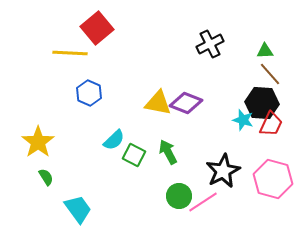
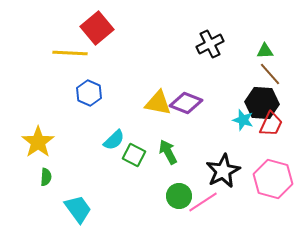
green semicircle: rotated 36 degrees clockwise
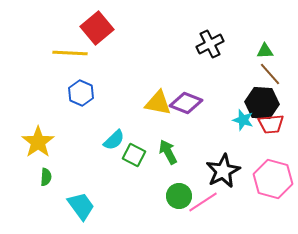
blue hexagon: moved 8 px left
red trapezoid: rotated 60 degrees clockwise
cyan trapezoid: moved 3 px right, 3 px up
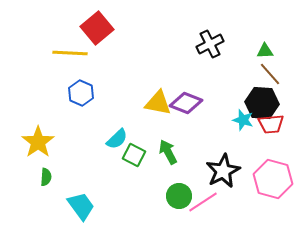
cyan semicircle: moved 3 px right, 1 px up
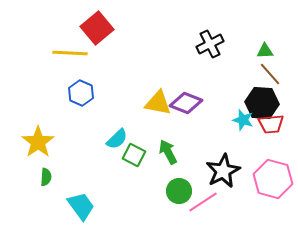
green circle: moved 5 px up
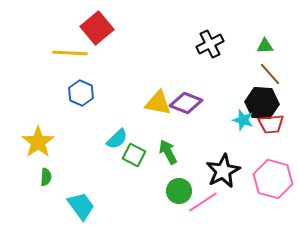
green triangle: moved 5 px up
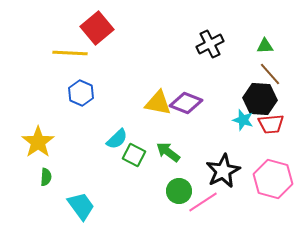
black hexagon: moved 2 px left, 4 px up
green arrow: rotated 25 degrees counterclockwise
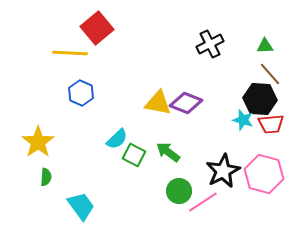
pink hexagon: moved 9 px left, 5 px up
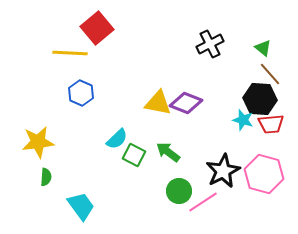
green triangle: moved 2 px left, 2 px down; rotated 42 degrees clockwise
yellow star: rotated 28 degrees clockwise
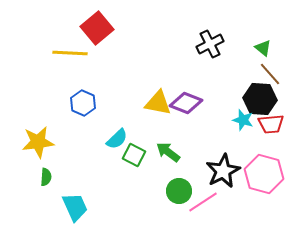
blue hexagon: moved 2 px right, 10 px down
cyan trapezoid: moved 6 px left, 1 px down; rotated 12 degrees clockwise
